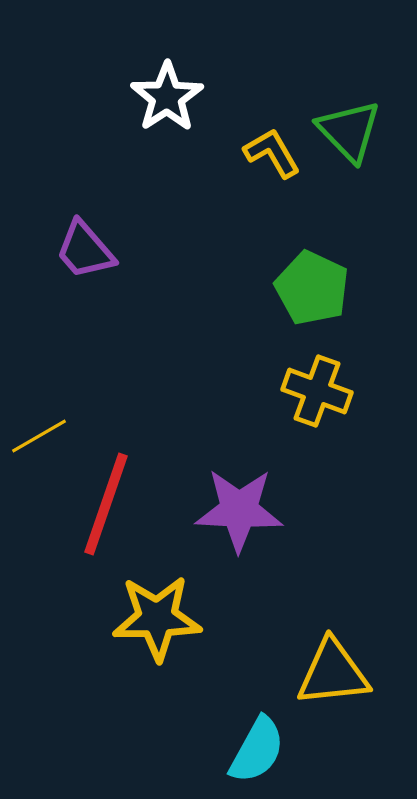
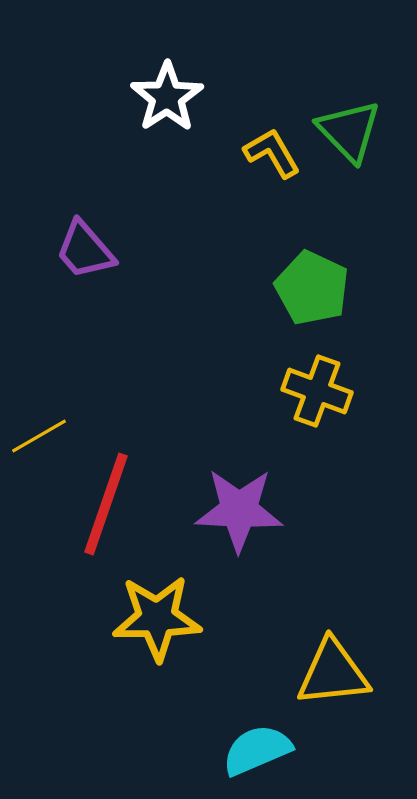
cyan semicircle: rotated 142 degrees counterclockwise
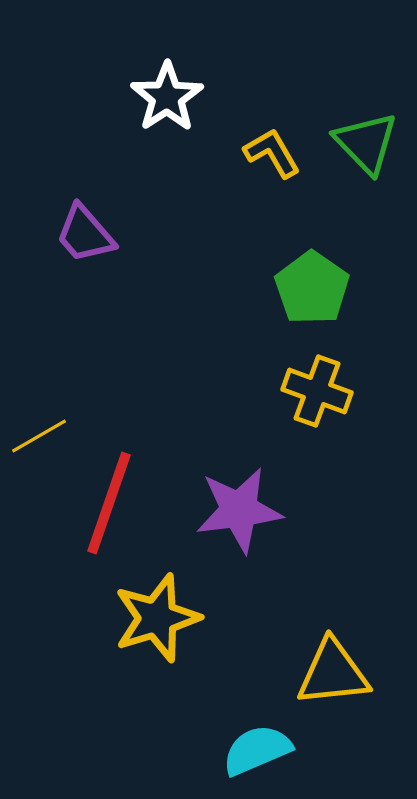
green triangle: moved 17 px right, 12 px down
purple trapezoid: moved 16 px up
green pentagon: rotated 10 degrees clockwise
red line: moved 3 px right, 1 px up
purple star: rotated 10 degrees counterclockwise
yellow star: rotated 16 degrees counterclockwise
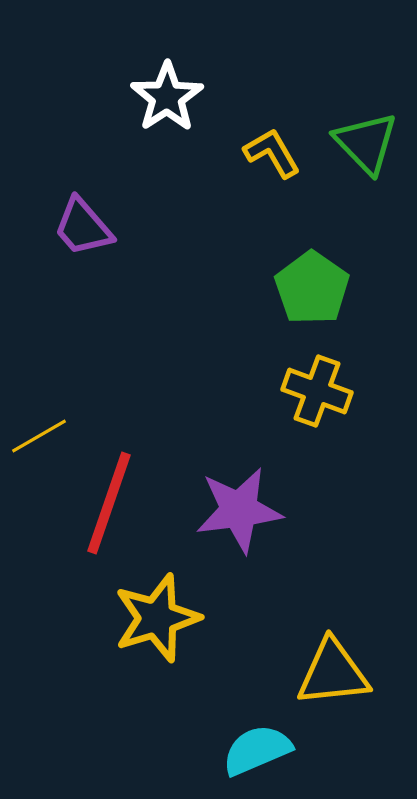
purple trapezoid: moved 2 px left, 7 px up
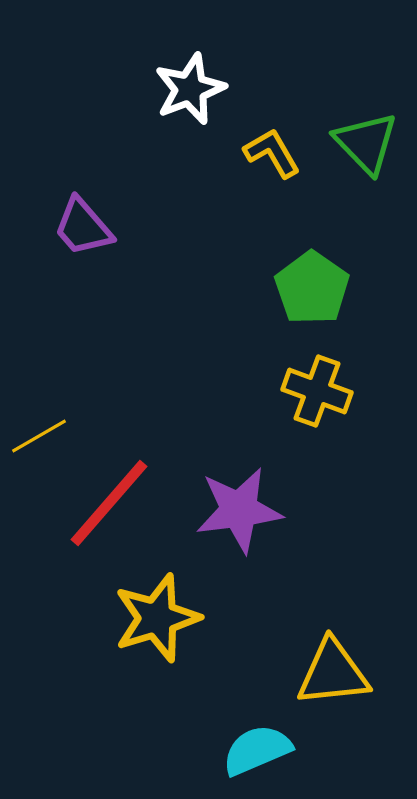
white star: moved 23 px right, 8 px up; rotated 12 degrees clockwise
red line: rotated 22 degrees clockwise
